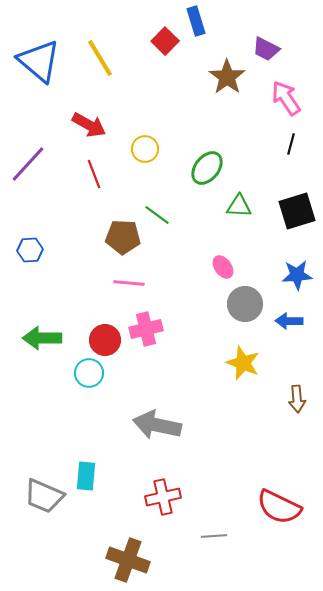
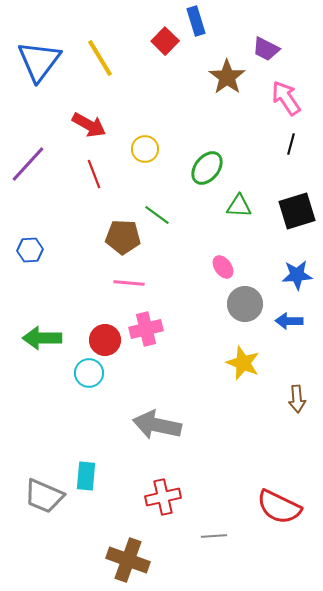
blue triangle: rotated 27 degrees clockwise
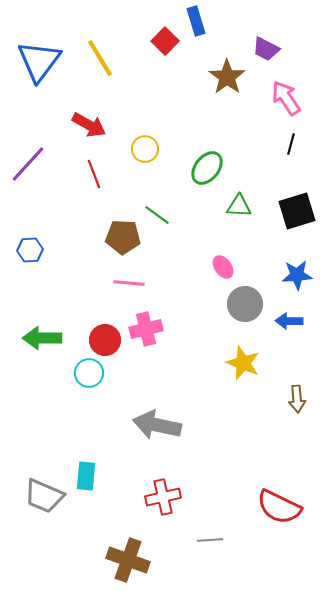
gray line: moved 4 px left, 4 px down
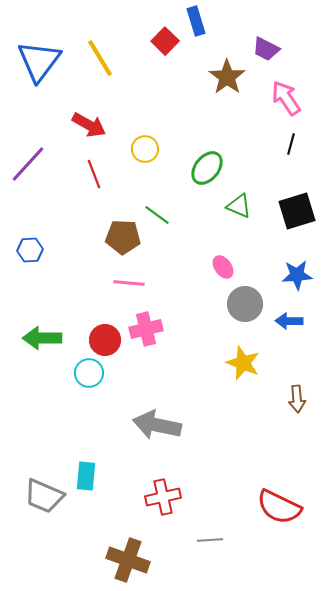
green triangle: rotated 20 degrees clockwise
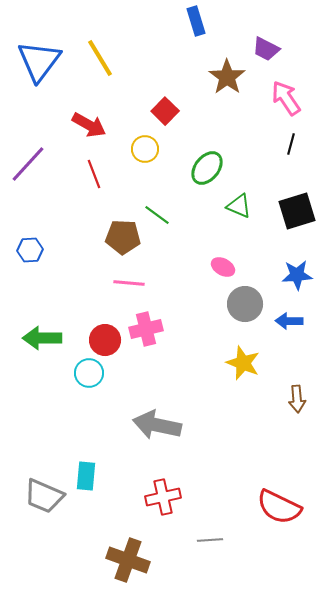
red square: moved 70 px down
pink ellipse: rotated 25 degrees counterclockwise
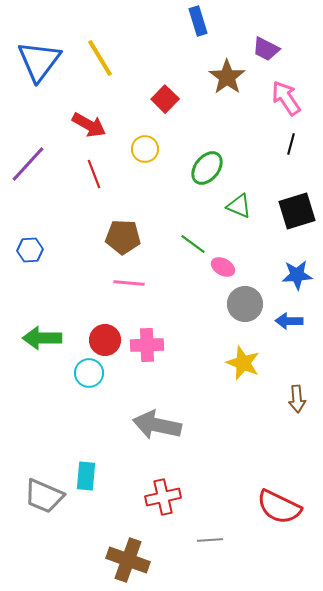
blue rectangle: moved 2 px right
red square: moved 12 px up
green line: moved 36 px right, 29 px down
pink cross: moved 1 px right, 16 px down; rotated 12 degrees clockwise
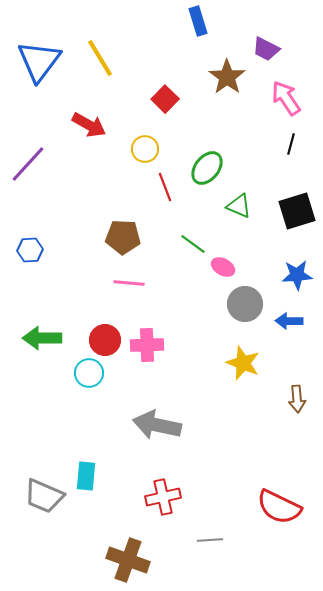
red line: moved 71 px right, 13 px down
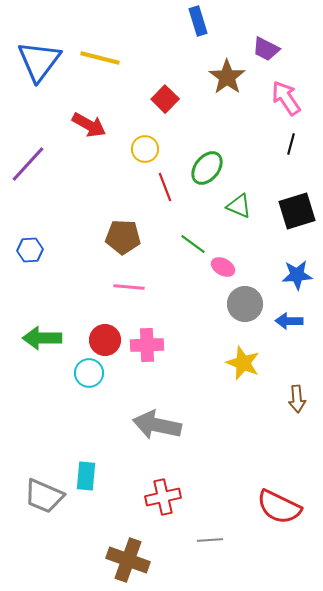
yellow line: rotated 45 degrees counterclockwise
pink line: moved 4 px down
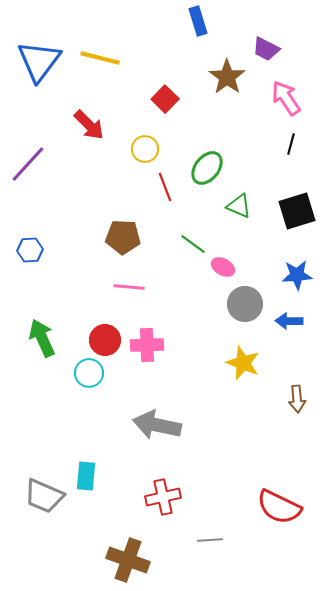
red arrow: rotated 16 degrees clockwise
green arrow: rotated 66 degrees clockwise
